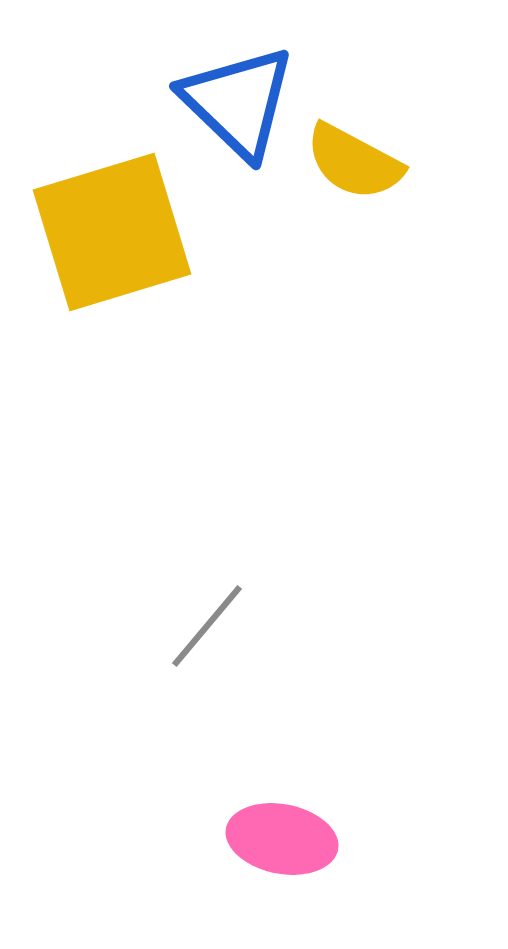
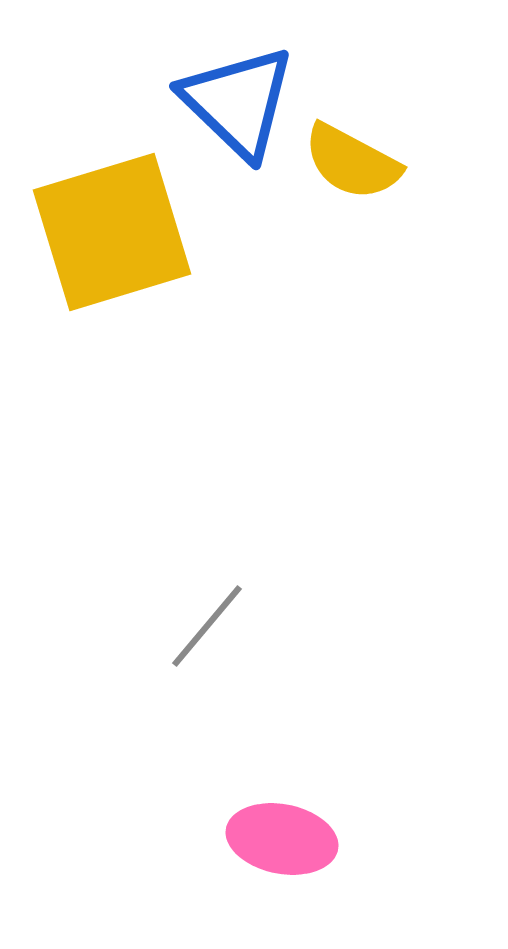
yellow semicircle: moved 2 px left
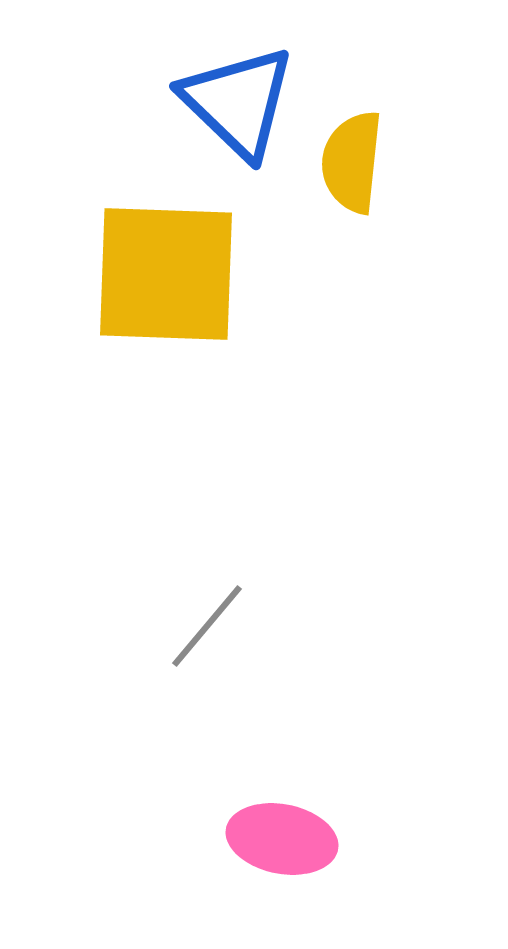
yellow semicircle: rotated 68 degrees clockwise
yellow square: moved 54 px right, 42 px down; rotated 19 degrees clockwise
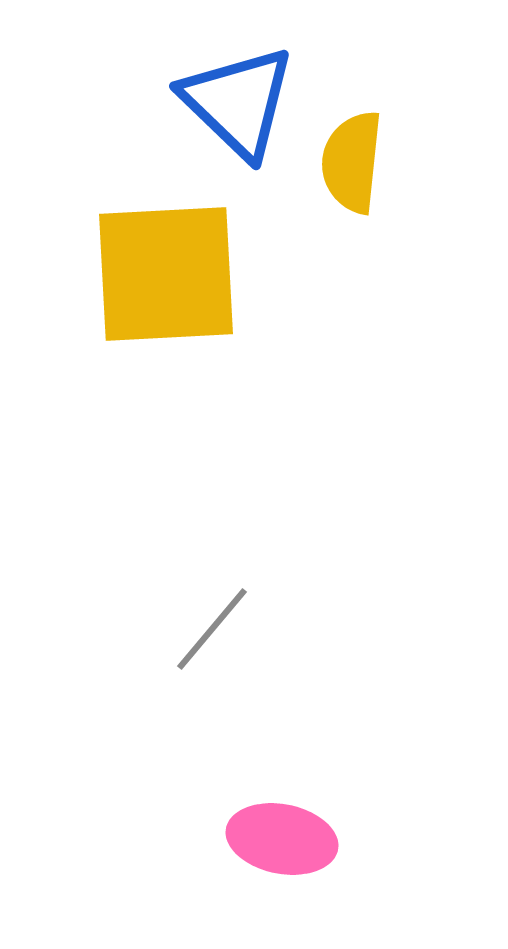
yellow square: rotated 5 degrees counterclockwise
gray line: moved 5 px right, 3 px down
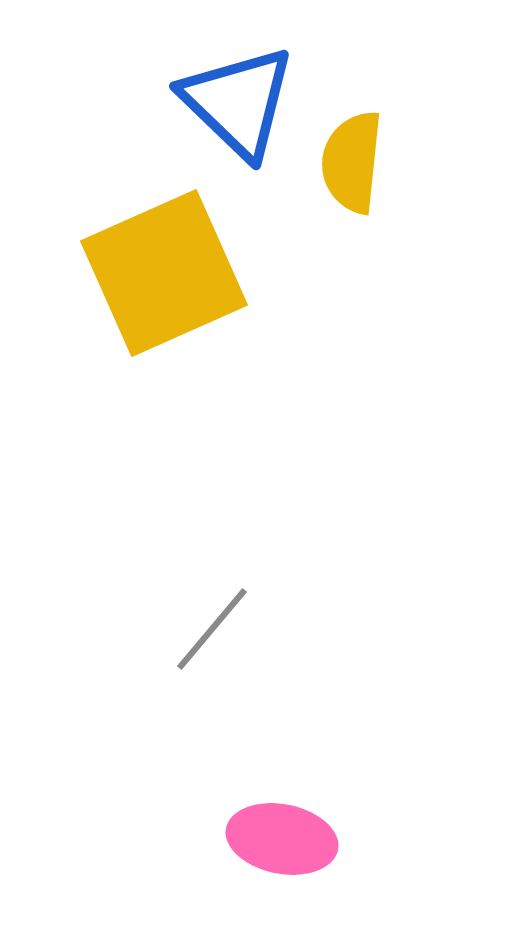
yellow square: moved 2 px left, 1 px up; rotated 21 degrees counterclockwise
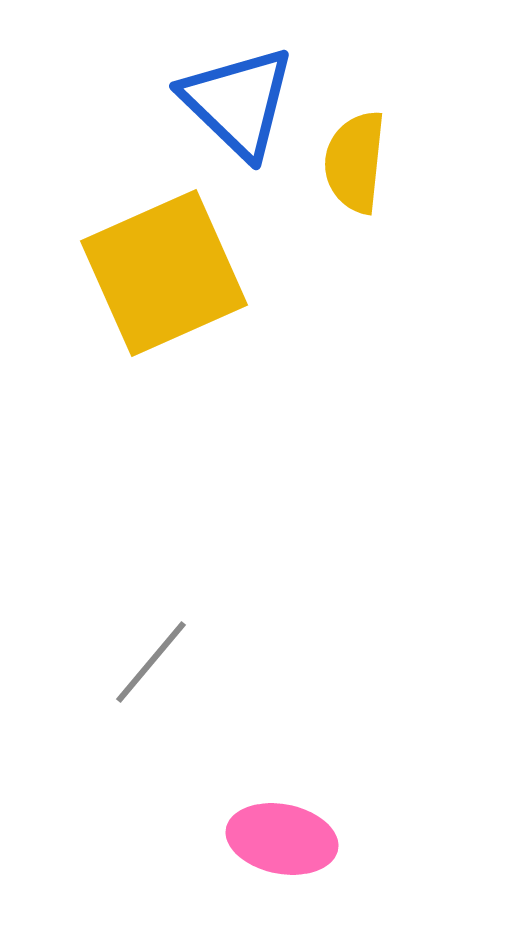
yellow semicircle: moved 3 px right
gray line: moved 61 px left, 33 px down
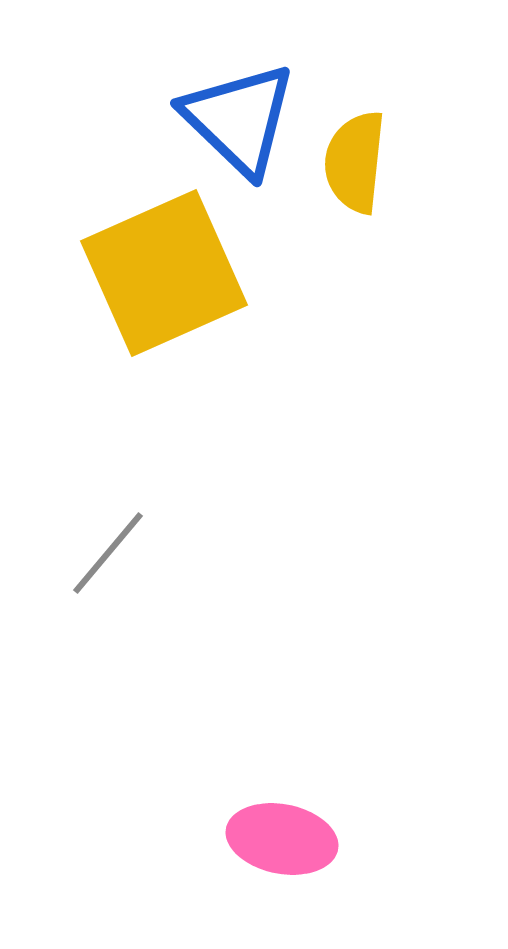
blue triangle: moved 1 px right, 17 px down
gray line: moved 43 px left, 109 px up
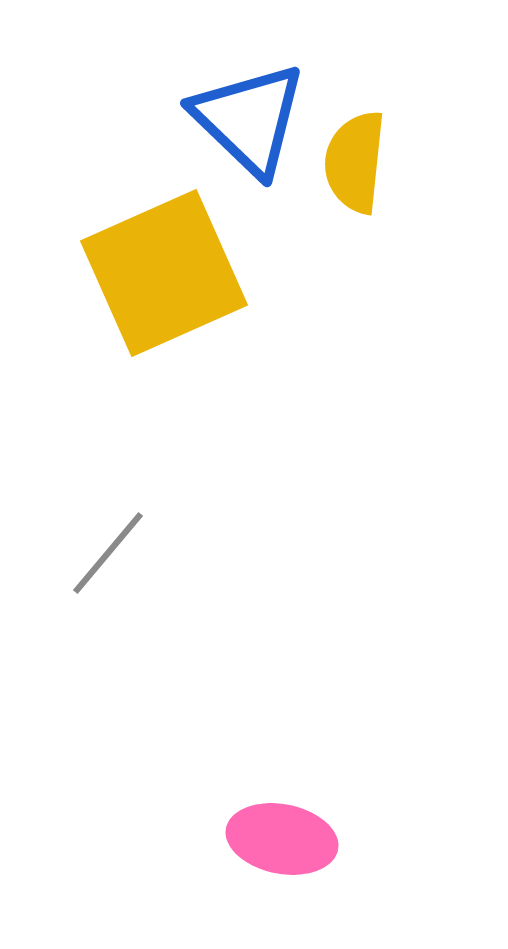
blue triangle: moved 10 px right
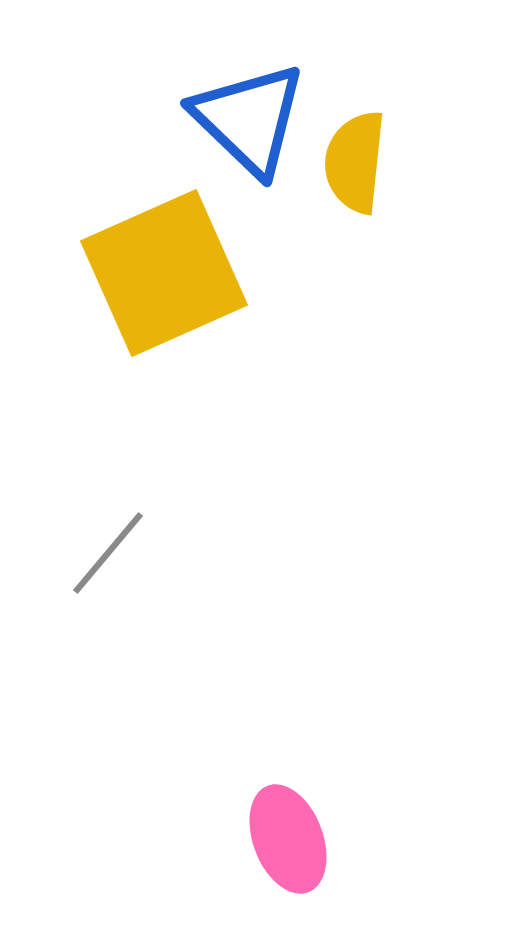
pink ellipse: moved 6 px right; rotated 58 degrees clockwise
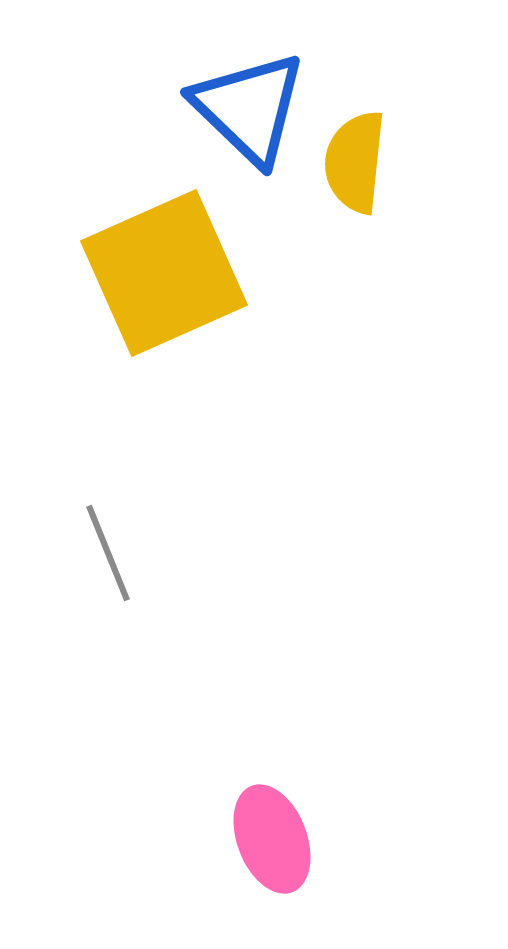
blue triangle: moved 11 px up
gray line: rotated 62 degrees counterclockwise
pink ellipse: moved 16 px left
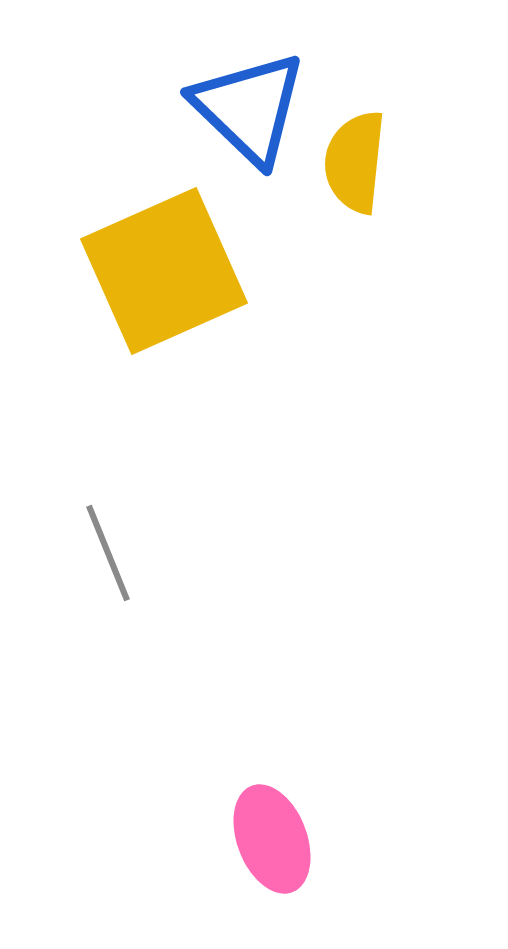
yellow square: moved 2 px up
